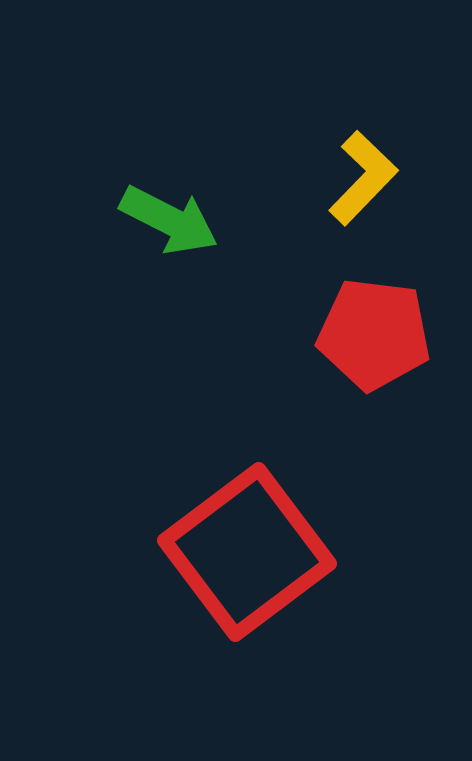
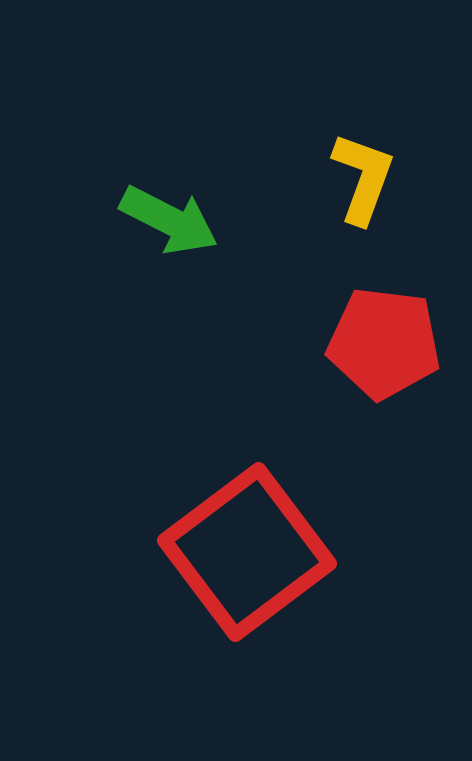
yellow L-shape: rotated 24 degrees counterclockwise
red pentagon: moved 10 px right, 9 px down
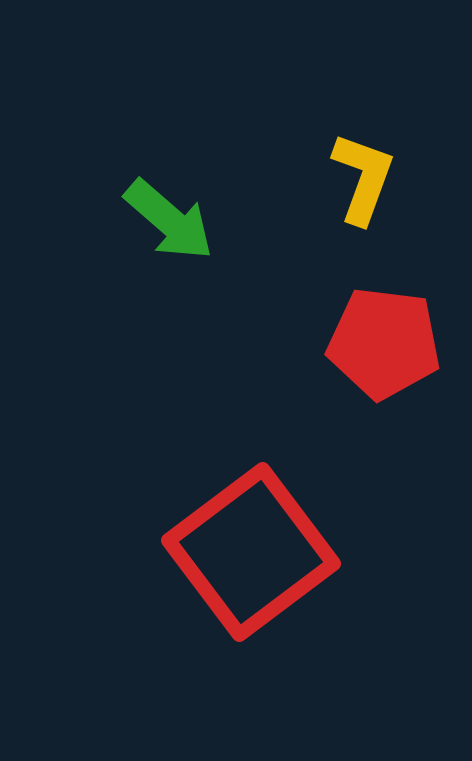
green arrow: rotated 14 degrees clockwise
red square: moved 4 px right
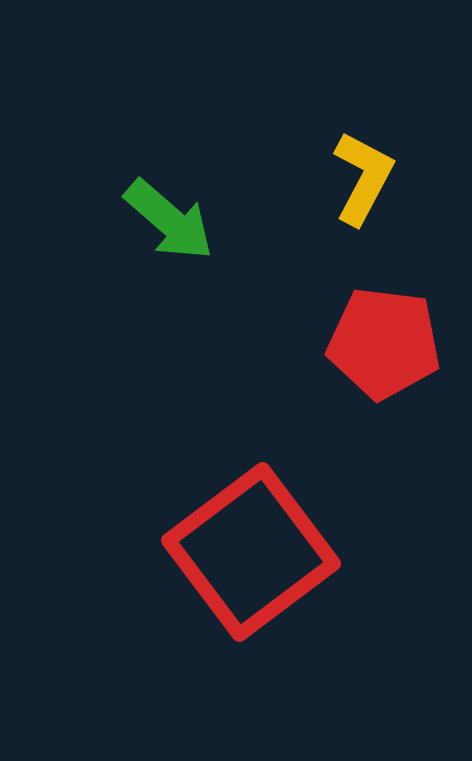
yellow L-shape: rotated 8 degrees clockwise
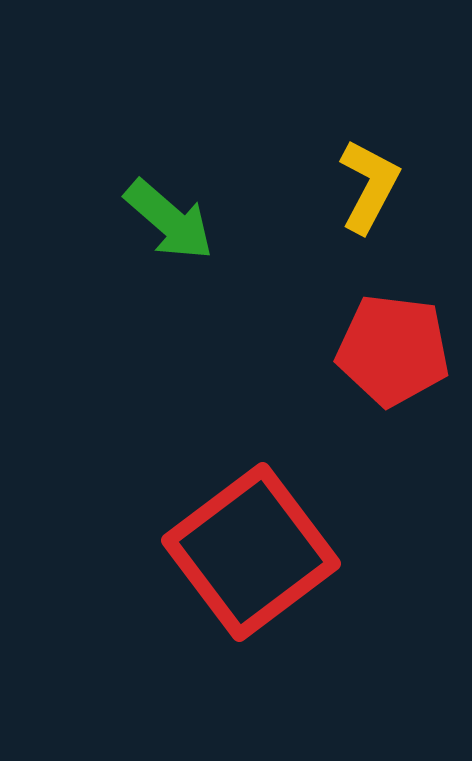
yellow L-shape: moved 6 px right, 8 px down
red pentagon: moved 9 px right, 7 px down
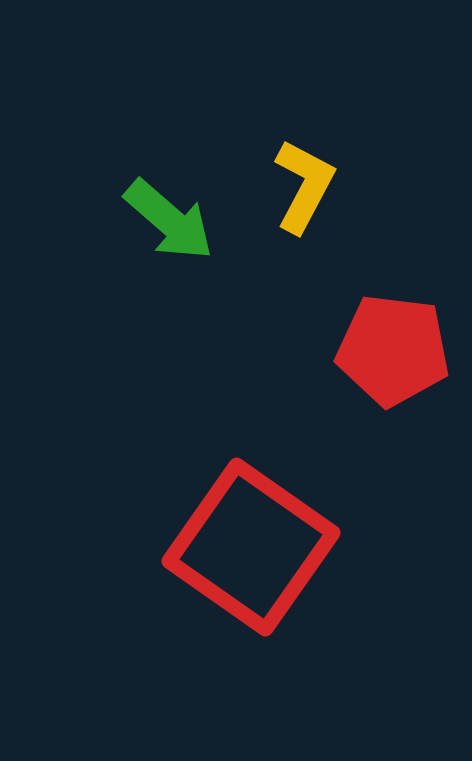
yellow L-shape: moved 65 px left
red square: moved 5 px up; rotated 18 degrees counterclockwise
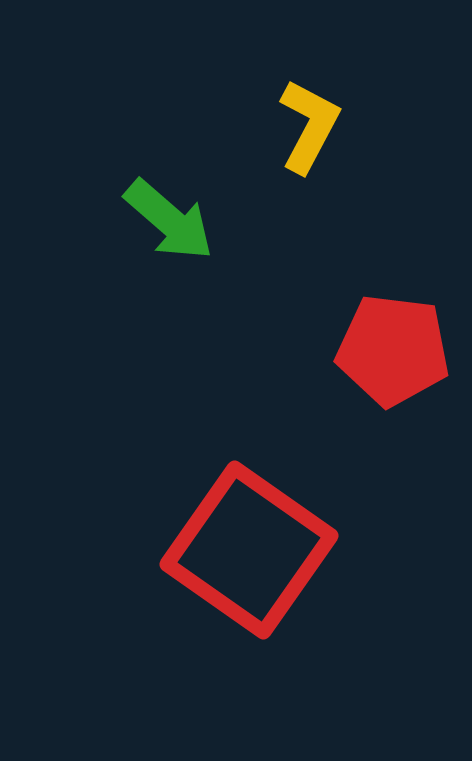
yellow L-shape: moved 5 px right, 60 px up
red square: moved 2 px left, 3 px down
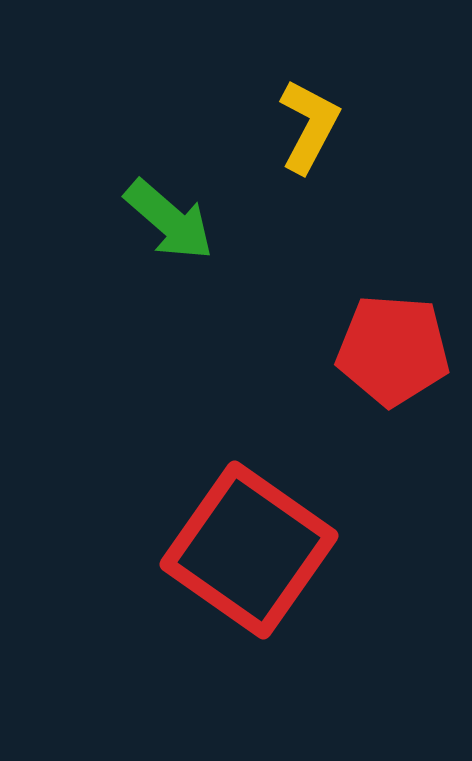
red pentagon: rotated 3 degrees counterclockwise
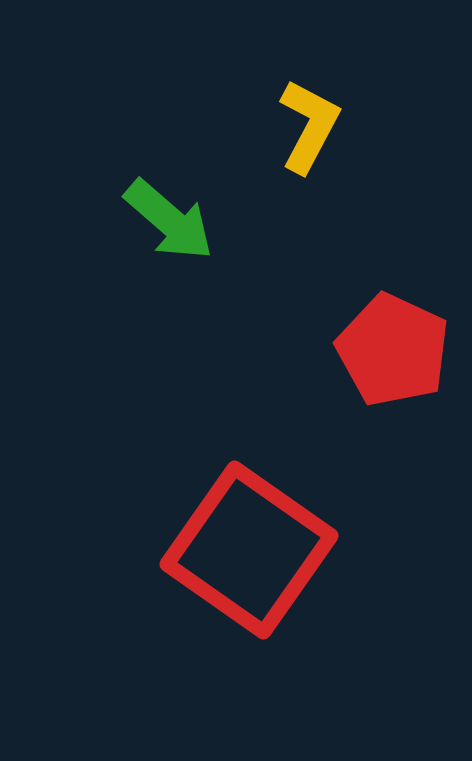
red pentagon: rotated 21 degrees clockwise
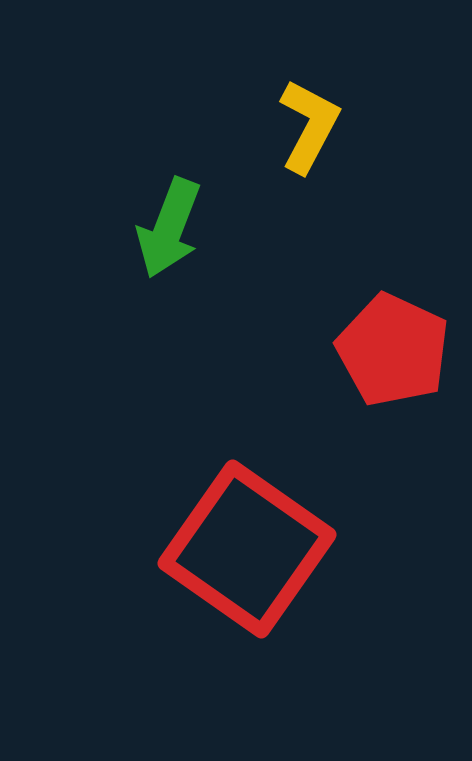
green arrow: moved 8 px down; rotated 70 degrees clockwise
red square: moved 2 px left, 1 px up
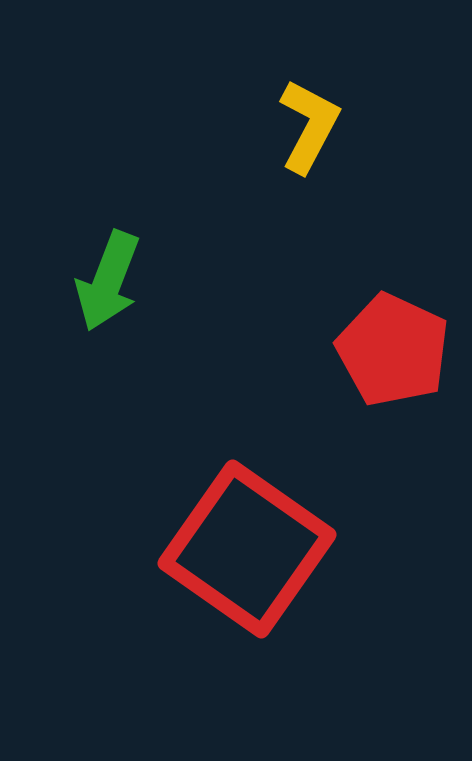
green arrow: moved 61 px left, 53 px down
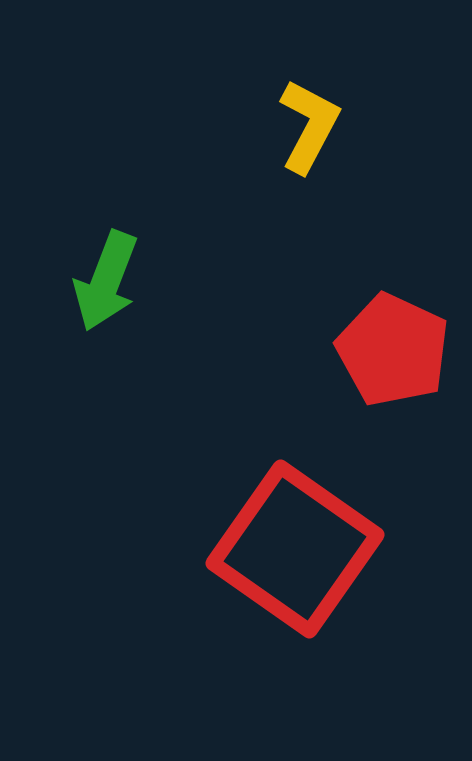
green arrow: moved 2 px left
red square: moved 48 px right
